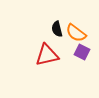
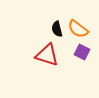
orange semicircle: moved 2 px right, 4 px up
red triangle: rotated 30 degrees clockwise
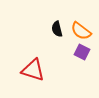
orange semicircle: moved 3 px right, 2 px down
red triangle: moved 14 px left, 15 px down
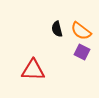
red triangle: rotated 15 degrees counterclockwise
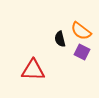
black semicircle: moved 3 px right, 10 px down
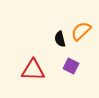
orange semicircle: rotated 100 degrees clockwise
purple square: moved 11 px left, 14 px down
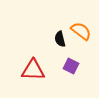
orange semicircle: rotated 80 degrees clockwise
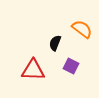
orange semicircle: moved 1 px right, 2 px up
black semicircle: moved 5 px left, 4 px down; rotated 35 degrees clockwise
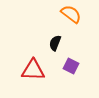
orange semicircle: moved 11 px left, 15 px up
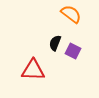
purple square: moved 2 px right, 15 px up
